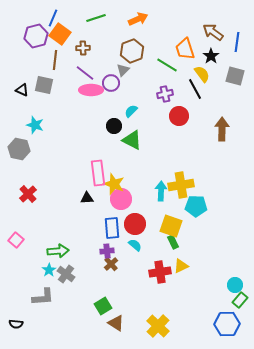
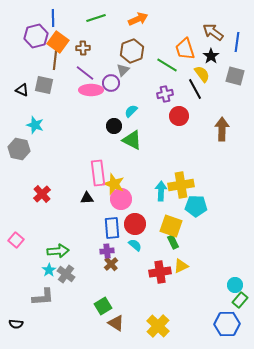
blue line at (53, 18): rotated 24 degrees counterclockwise
orange square at (60, 34): moved 2 px left, 8 px down
red cross at (28, 194): moved 14 px right
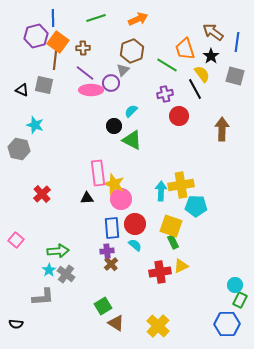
green rectangle at (240, 300): rotated 14 degrees counterclockwise
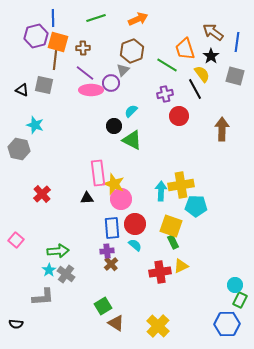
orange square at (58, 42): rotated 20 degrees counterclockwise
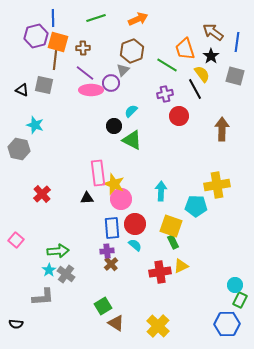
yellow cross at (181, 185): moved 36 px right
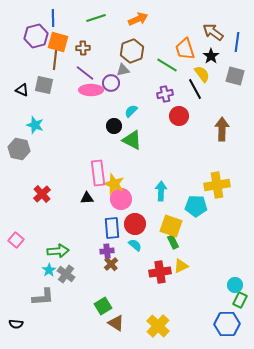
gray triangle at (123, 70): rotated 32 degrees clockwise
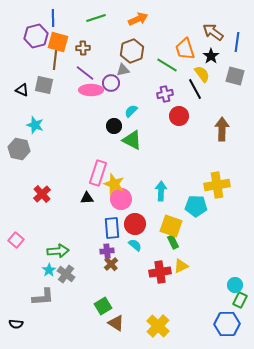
pink rectangle at (98, 173): rotated 25 degrees clockwise
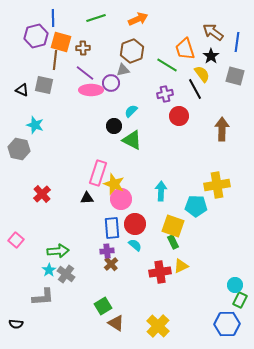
orange square at (58, 42): moved 3 px right
yellow square at (171, 226): moved 2 px right
